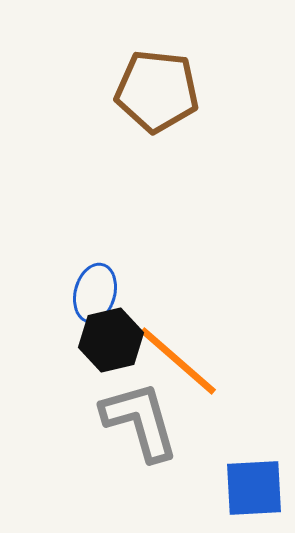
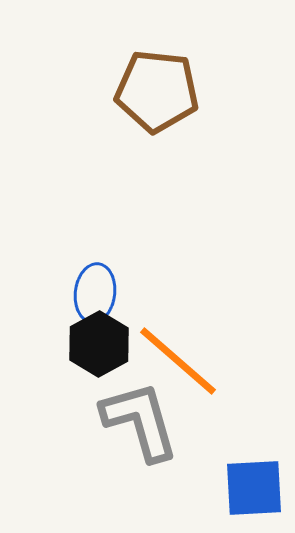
blue ellipse: rotated 8 degrees counterclockwise
black hexagon: moved 12 px left, 4 px down; rotated 16 degrees counterclockwise
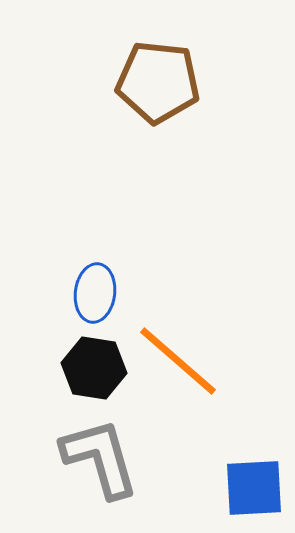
brown pentagon: moved 1 px right, 9 px up
black hexagon: moved 5 px left, 24 px down; rotated 22 degrees counterclockwise
gray L-shape: moved 40 px left, 37 px down
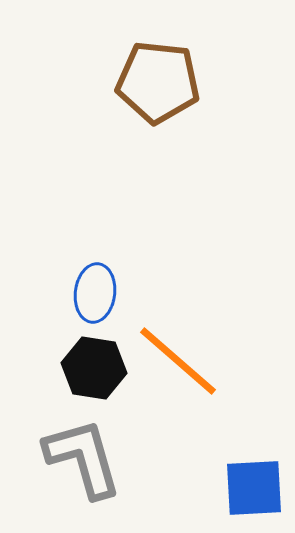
gray L-shape: moved 17 px left
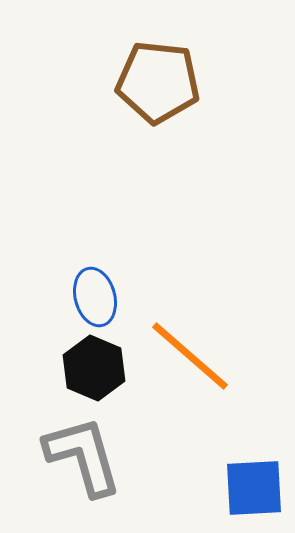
blue ellipse: moved 4 px down; rotated 22 degrees counterclockwise
orange line: moved 12 px right, 5 px up
black hexagon: rotated 14 degrees clockwise
gray L-shape: moved 2 px up
